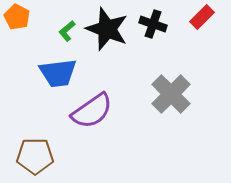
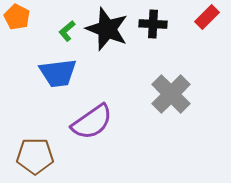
red rectangle: moved 5 px right
black cross: rotated 16 degrees counterclockwise
purple semicircle: moved 11 px down
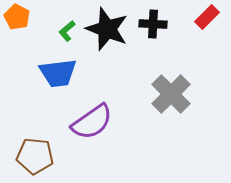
brown pentagon: rotated 6 degrees clockwise
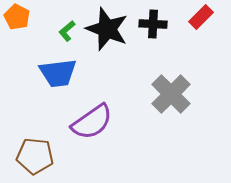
red rectangle: moved 6 px left
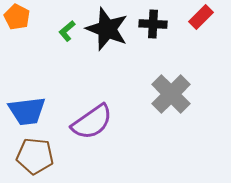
blue trapezoid: moved 31 px left, 38 px down
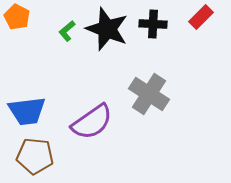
gray cross: moved 22 px left; rotated 12 degrees counterclockwise
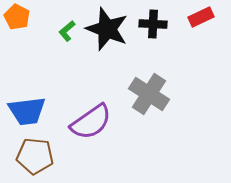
red rectangle: rotated 20 degrees clockwise
purple semicircle: moved 1 px left
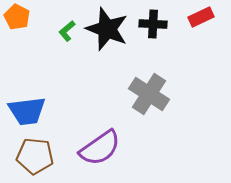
purple semicircle: moved 9 px right, 26 px down
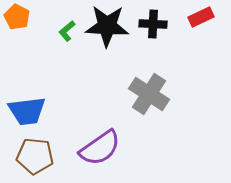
black star: moved 3 px up; rotated 18 degrees counterclockwise
